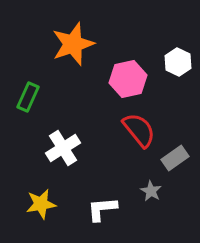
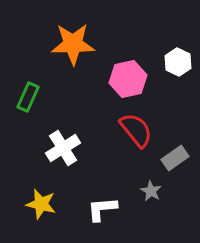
orange star: rotated 18 degrees clockwise
red semicircle: moved 3 px left
yellow star: rotated 24 degrees clockwise
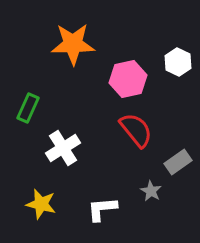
green rectangle: moved 11 px down
gray rectangle: moved 3 px right, 4 px down
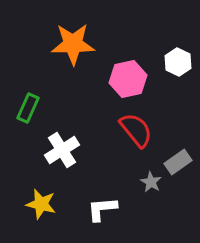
white cross: moved 1 px left, 2 px down
gray star: moved 9 px up
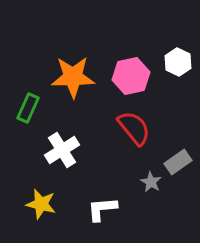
orange star: moved 33 px down
pink hexagon: moved 3 px right, 3 px up
red semicircle: moved 2 px left, 2 px up
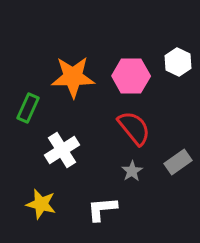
pink hexagon: rotated 12 degrees clockwise
gray star: moved 19 px left, 11 px up; rotated 10 degrees clockwise
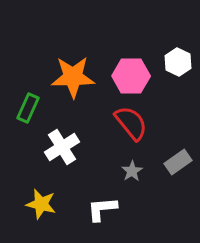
red semicircle: moved 3 px left, 5 px up
white cross: moved 3 px up
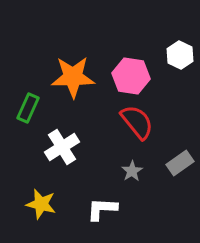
white hexagon: moved 2 px right, 7 px up
pink hexagon: rotated 9 degrees clockwise
red semicircle: moved 6 px right, 1 px up
gray rectangle: moved 2 px right, 1 px down
white L-shape: rotated 8 degrees clockwise
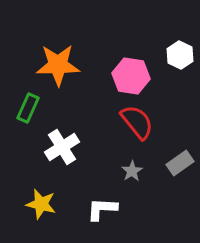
orange star: moved 15 px left, 12 px up
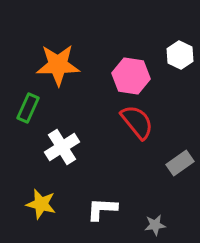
gray star: moved 23 px right, 54 px down; rotated 25 degrees clockwise
